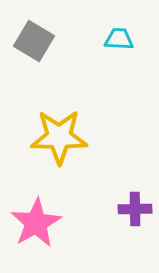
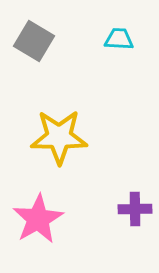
pink star: moved 2 px right, 4 px up
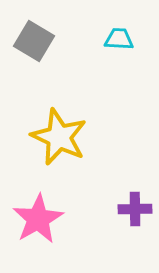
yellow star: rotated 24 degrees clockwise
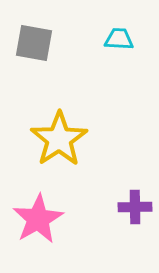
gray square: moved 2 px down; rotated 21 degrees counterclockwise
yellow star: moved 2 px down; rotated 14 degrees clockwise
purple cross: moved 2 px up
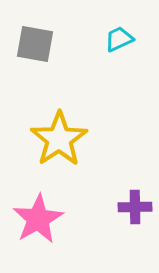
cyan trapezoid: rotated 28 degrees counterclockwise
gray square: moved 1 px right, 1 px down
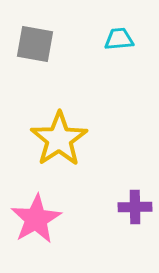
cyan trapezoid: rotated 20 degrees clockwise
pink star: moved 2 px left
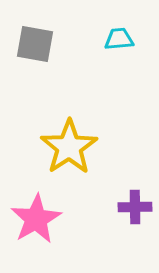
yellow star: moved 10 px right, 8 px down
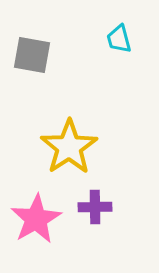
cyan trapezoid: rotated 100 degrees counterclockwise
gray square: moved 3 px left, 11 px down
purple cross: moved 40 px left
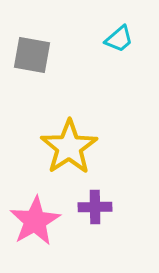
cyan trapezoid: rotated 116 degrees counterclockwise
pink star: moved 1 px left, 2 px down
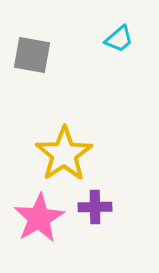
yellow star: moved 5 px left, 7 px down
pink star: moved 4 px right, 3 px up
